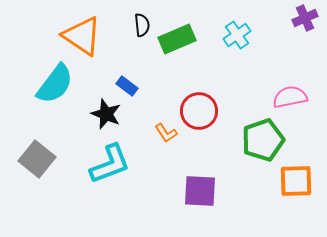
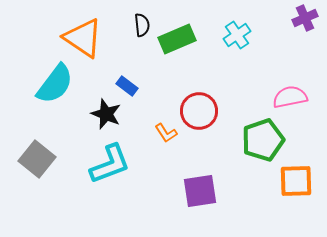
orange triangle: moved 1 px right, 2 px down
purple square: rotated 12 degrees counterclockwise
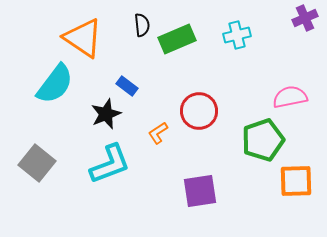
cyan cross: rotated 20 degrees clockwise
black star: rotated 28 degrees clockwise
orange L-shape: moved 8 px left; rotated 90 degrees clockwise
gray square: moved 4 px down
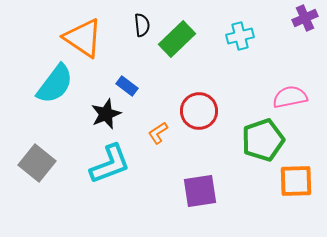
cyan cross: moved 3 px right, 1 px down
green rectangle: rotated 21 degrees counterclockwise
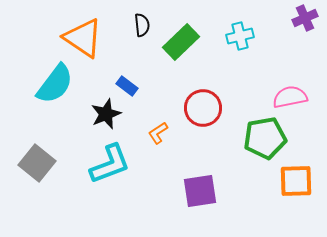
green rectangle: moved 4 px right, 3 px down
red circle: moved 4 px right, 3 px up
green pentagon: moved 2 px right, 2 px up; rotated 9 degrees clockwise
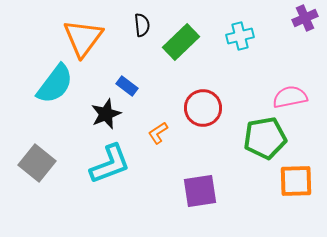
orange triangle: rotated 33 degrees clockwise
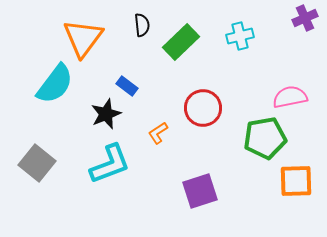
purple square: rotated 9 degrees counterclockwise
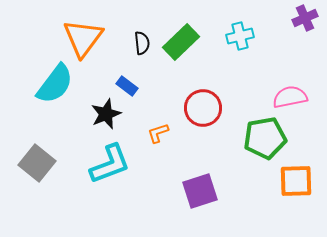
black semicircle: moved 18 px down
orange L-shape: rotated 15 degrees clockwise
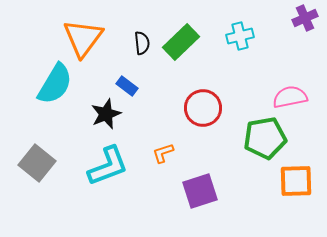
cyan semicircle: rotated 6 degrees counterclockwise
orange L-shape: moved 5 px right, 20 px down
cyan L-shape: moved 2 px left, 2 px down
